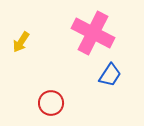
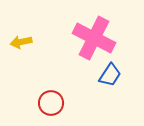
pink cross: moved 1 px right, 5 px down
yellow arrow: rotated 45 degrees clockwise
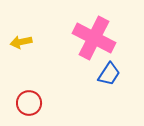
blue trapezoid: moved 1 px left, 1 px up
red circle: moved 22 px left
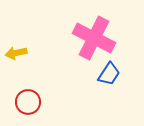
yellow arrow: moved 5 px left, 11 px down
red circle: moved 1 px left, 1 px up
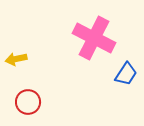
yellow arrow: moved 6 px down
blue trapezoid: moved 17 px right
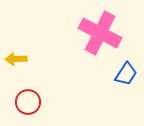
pink cross: moved 6 px right, 5 px up
yellow arrow: rotated 10 degrees clockwise
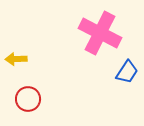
blue trapezoid: moved 1 px right, 2 px up
red circle: moved 3 px up
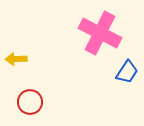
red circle: moved 2 px right, 3 px down
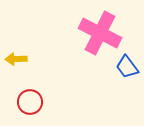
blue trapezoid: moved 5 px up; rotated 110 degrees clockwise
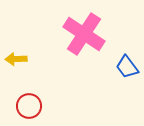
pink cross: moved 16 px left, 1 px down; rotated 6 degrees clockwise
red circle: moved 1 px left, 4 px down
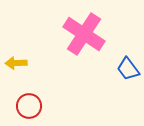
yellow arrow: moved 4 px down
blue trapezoid: moved 1 px right, 2 px down
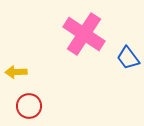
yellow arrow: moved 9 px down
blue trapezoid: moved 11 px up
